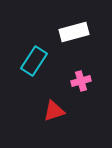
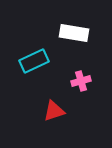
white rectangle: moved 1 px down; rotated 24 degrees clockwise
cyan rectangle: rotated 32 degrees clockwise
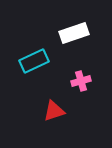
white rectangle: rotated 28 degrees counterclockwise
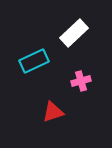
white rectangle: rotated 24 degrees counterclockwise
red triangle: moved 1 px left, 1 px down
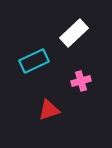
red triangle: moved 4 px left, 2 px up
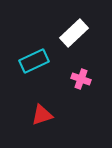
pink cross: moved 2 px up; rotated 36 degrees clockwise
red triangle: moved 7 px left, 5 px down
